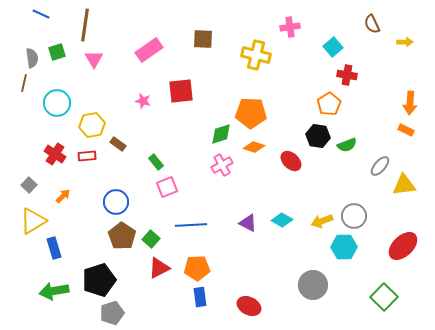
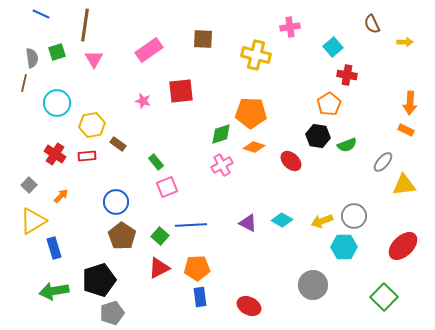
gray ellipse at (380, 166): moved 3 px right, 4 px up
orange arrow at (63, 196): moved 2 px left
green square at (151, 239): moved 9 px right, 3 px up
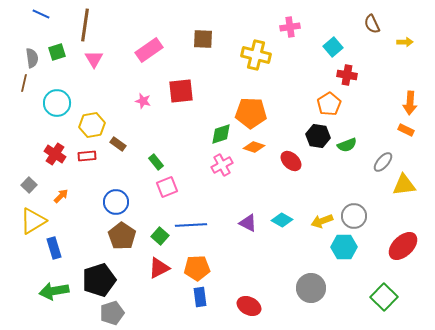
gray circle at (313, 285): moved 2 px left, 3 px down
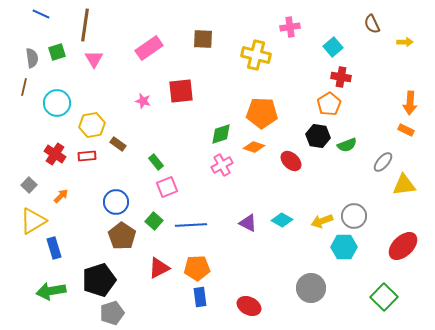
pink rectangle at (149, 50): moved 2 px up
red cross at (347, 75): moved 6 px left, 2 px down
brown line at (24, 83): moved 4 px down
orange pentagon at (251, 113): moved 11 px right
green square at (160, 236): moved 6 px left, 15 px up
green arrow at (54, 291): moved 3 px left
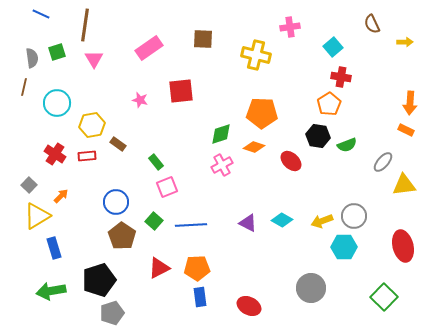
pink star at (143, 101): moved 3 px left, 1 px up
yellow triangle at (33, 221): moved 4 px right, 5 px up
red ellipse at (403, 246): rotated 60 degrees counterclockwise
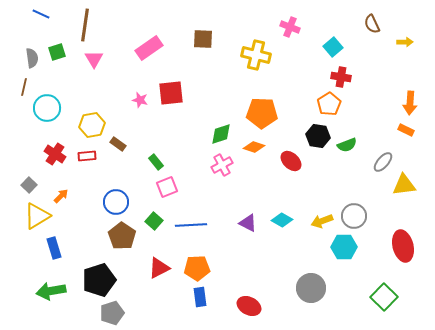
pink cross at (290, 27): rotated 30 degrees clockwise
red square at (181, 91): moved 10 px left, 2 px down
cyan circle at (57, 103): moved 10 px left, 5 px down
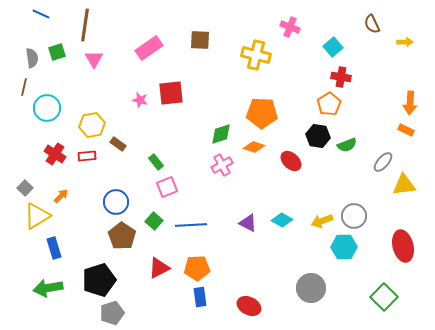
brown square at (203, 39): moved 3 px left, 1 px down
gray square at (29, 185): moved 4 px left, 3 px down
green arrow at (51, 291): moved 3 px left, 3 px up
